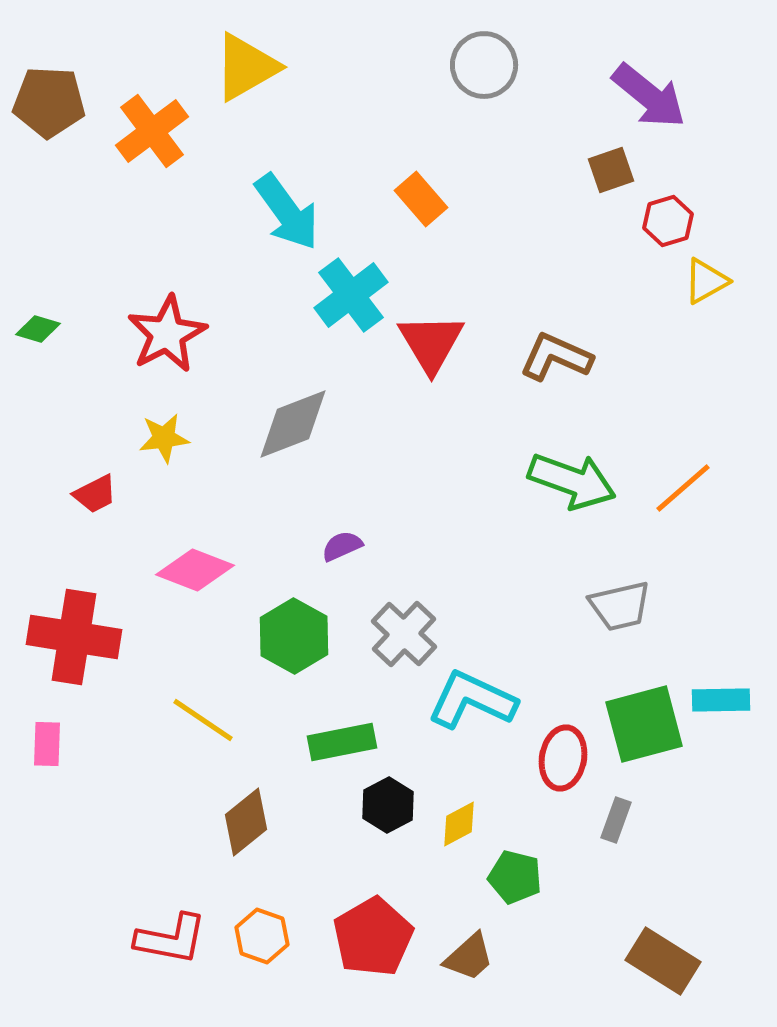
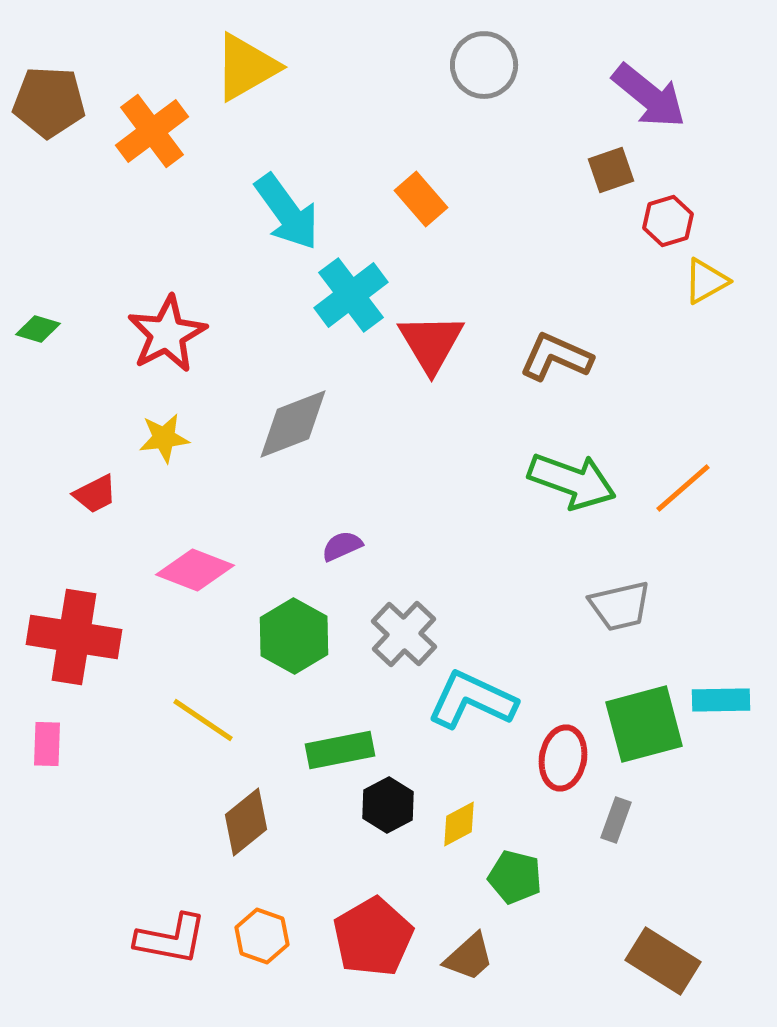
green rectangle at (342, 742): moved 2 px left, 8 px down
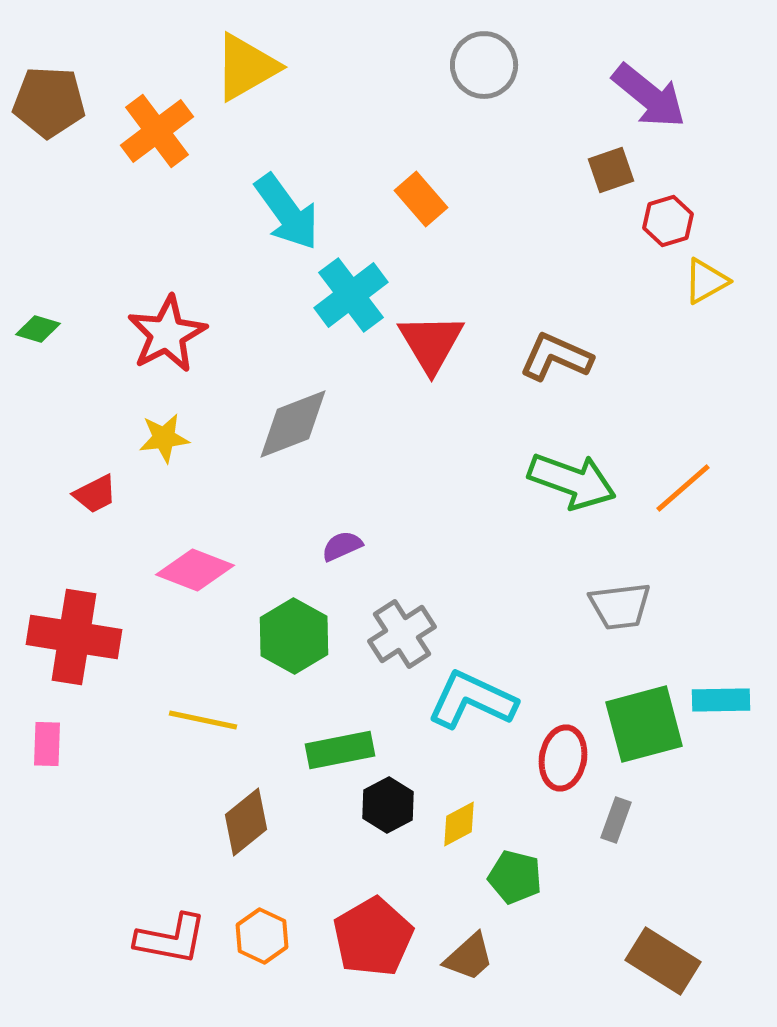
orange cross at (152, 131): moved 5 px right
gray trapezoid at (620, 606): rotated 6 degrees clockwise
gray cross at (404, 634): moved 2 px left; rotated 14 degrees clockwise
yellow line at (203, 720): rotated 22 degrees counterclockwise
orange hexagon at (262, 936): rotated 6 degrees clockwise
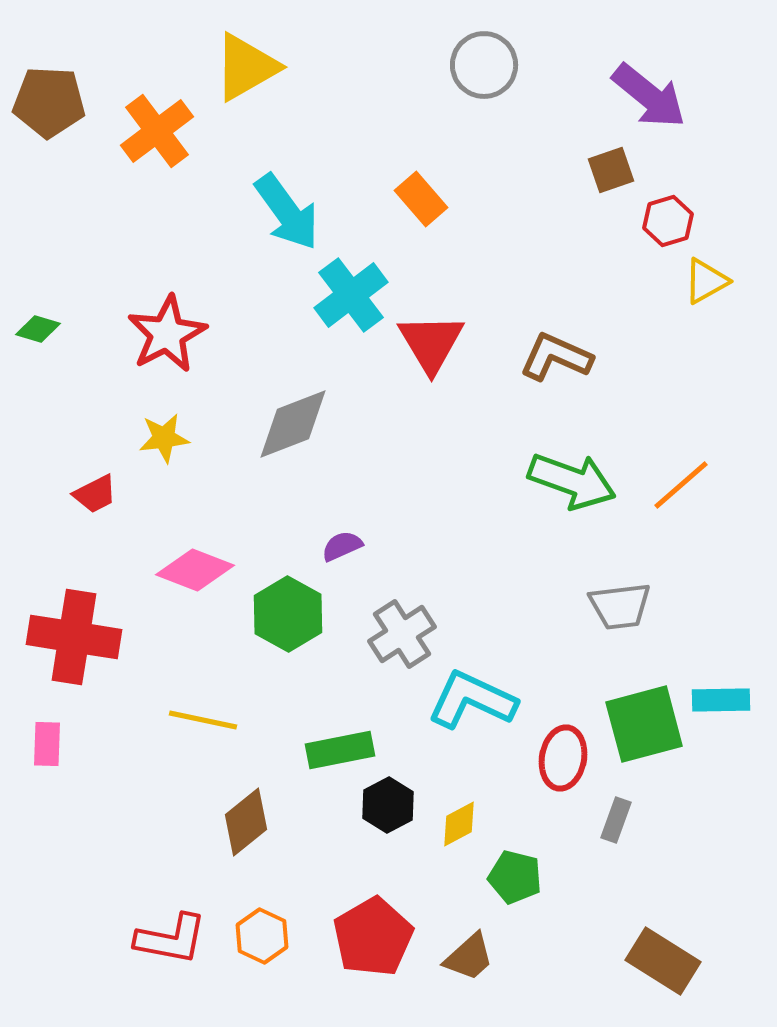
orange line at (683, 488): moved 2 px left, 3 px up
green hexagon at (294, 636): moved 6 px left, 22 px up
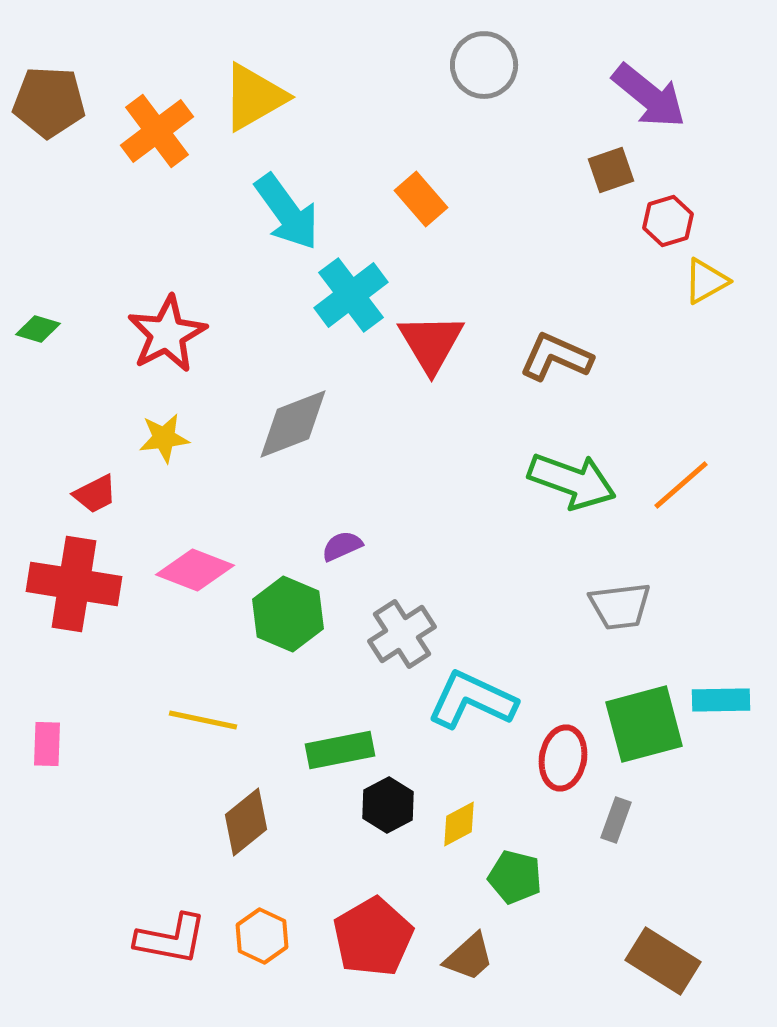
yellow triangle at (246, 67): moved 8 px right, 30 px down
green hexagon at (288, 614): rotated 6 degrees counterclockwise
red cross at (74, 637): moved 53 px up
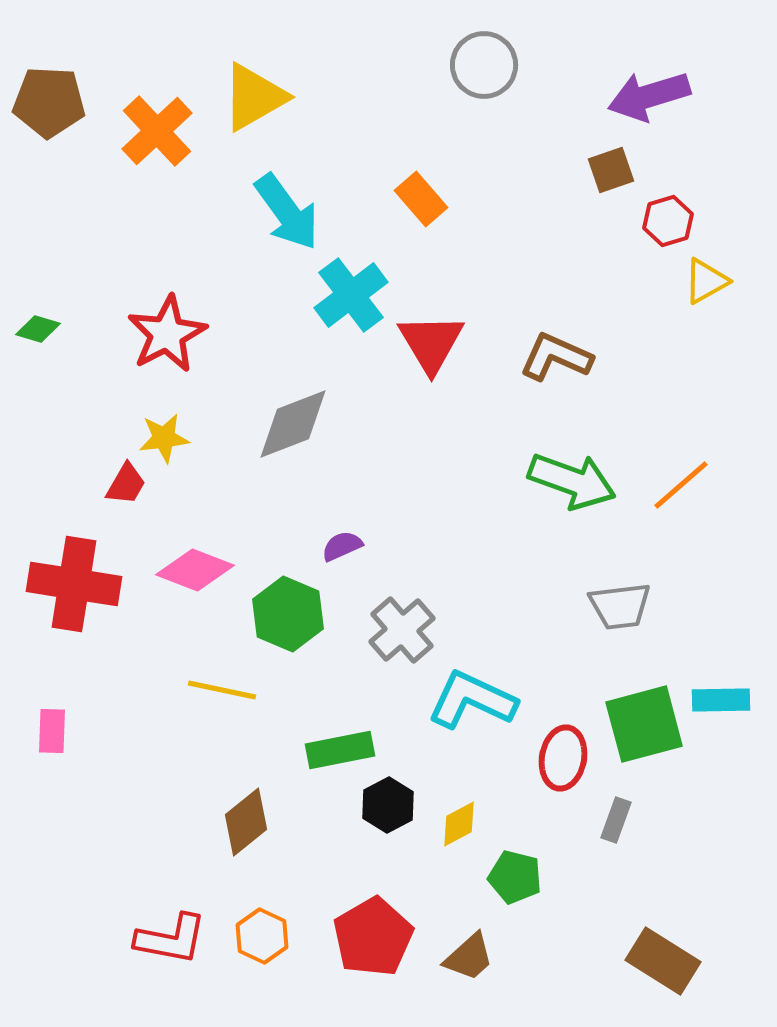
purple arrow at (649, 96): rotated 124 degrees clockwise
orange cross at (157, 131): rotated 6 degrees counterclockwise
red trapezoid at (95, 494): moved 31 px right, 10 px up; rotated 33 degrees counterclockwise
gray cross at (402, 634): moved 4 px up; rotated 8 degrees counterclockwise
yellow line at (203, 720): moved 19 px right, 30 px up
pink rectangle at (47, 744): moved 5 px right, 13 px up
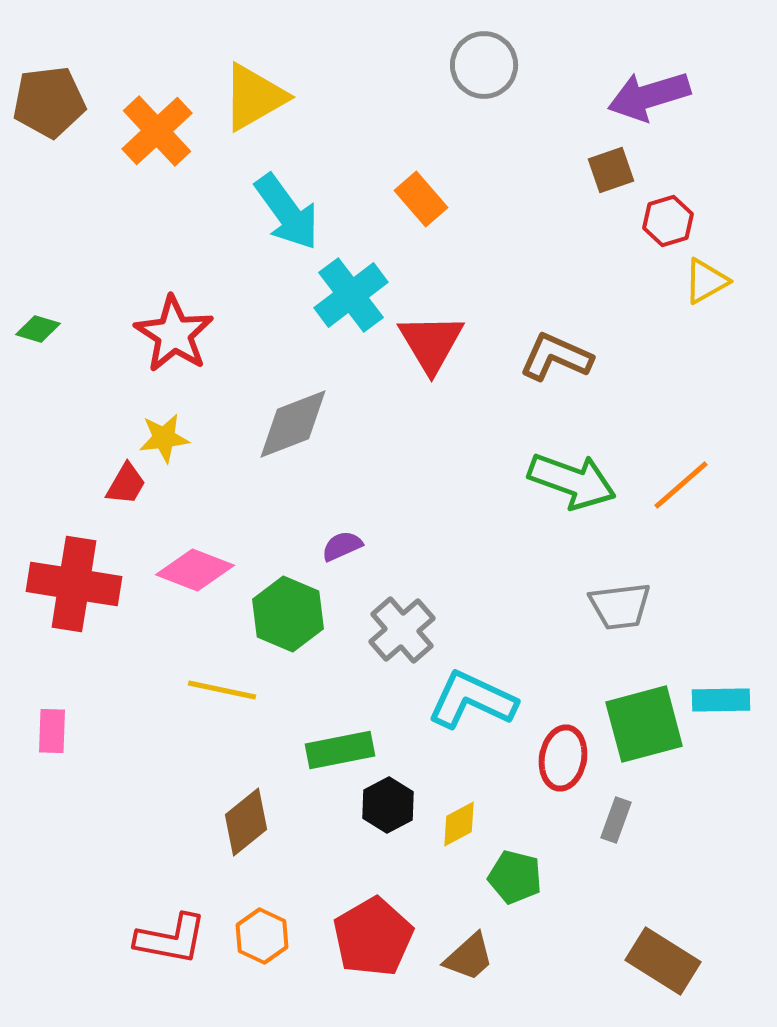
brown pentagon at (49, 102): rotated 10 degrees counterclockwise
red star at (167, 334): moved 7 px right; rotated 12 degrees counterclockwise
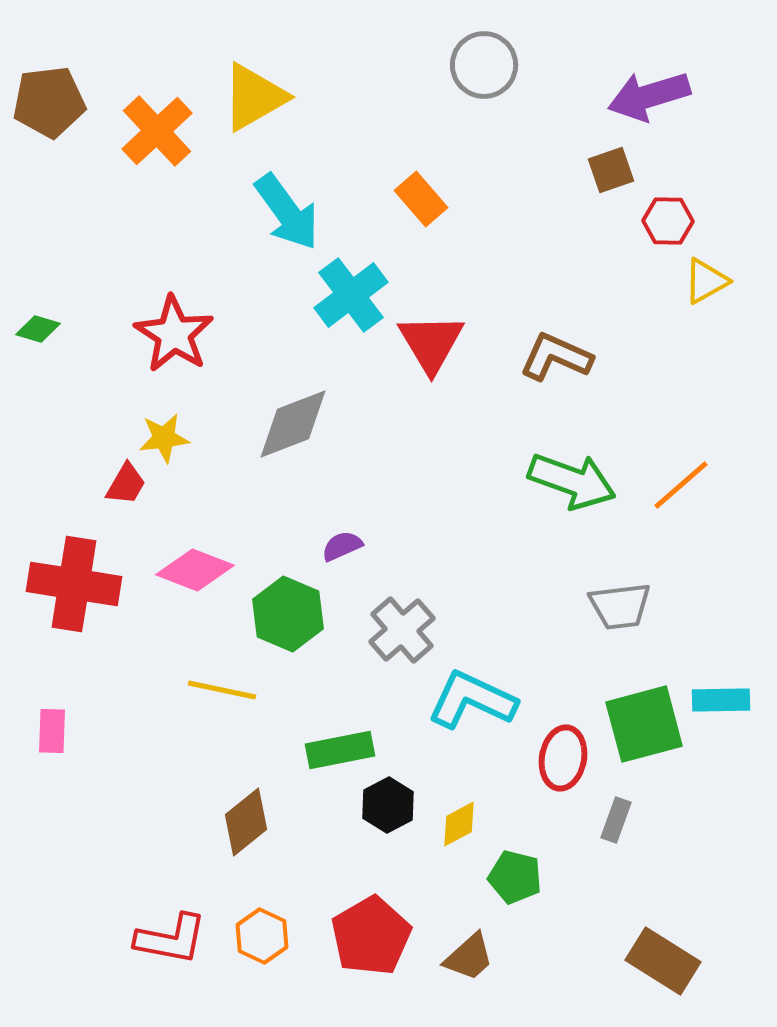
red hexagon at (668, 221): rotated 18 degrees clockwise
red pentagon at (373, 937): moved 2 px left, 1 px up
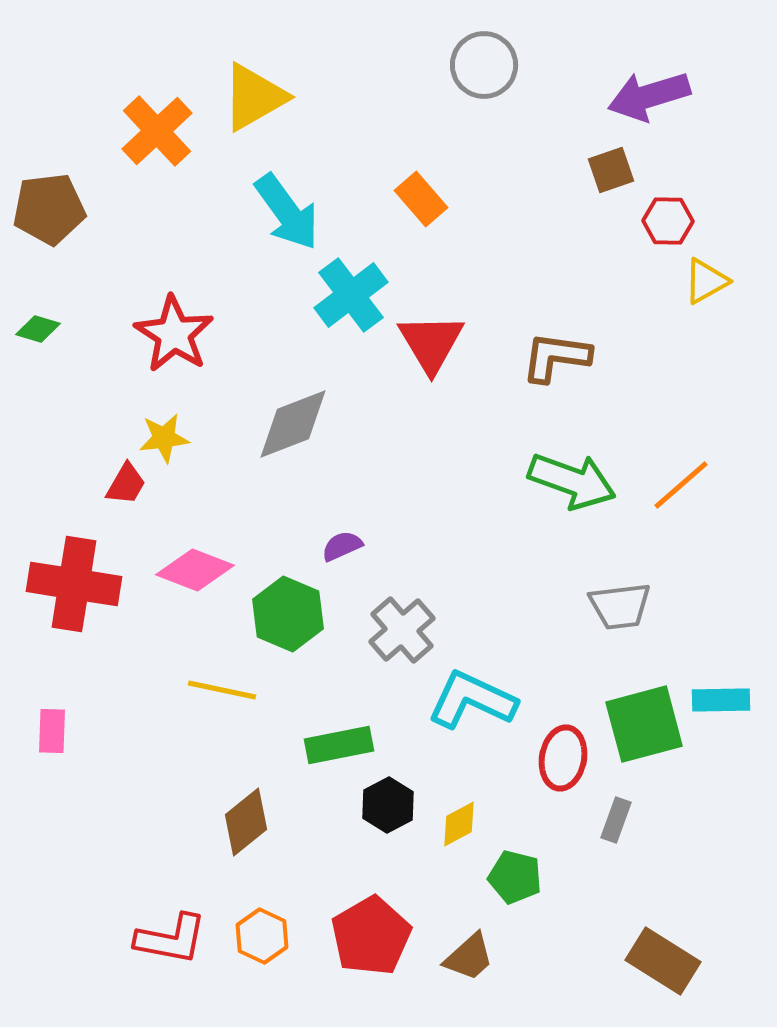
brown pentagon at (49, 102): moved 107 px down
brown L-shape at (556, 357): rotated 16 degrees counterclockwise
green rectangle at (340, 750): moved 1 px left, 5 px up
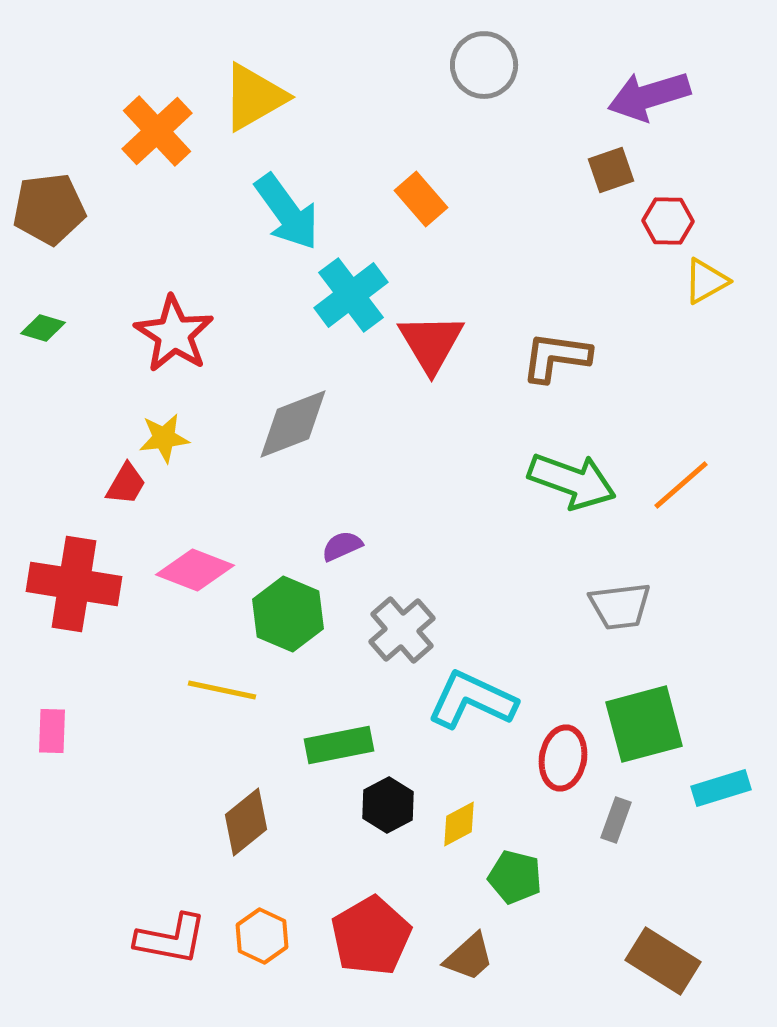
green diamond at (38, 329): moved 5 px right, 1 px up
cyan rectangle at (721, 700): moved 88 px down; rotated 16 degrees counterclockwise
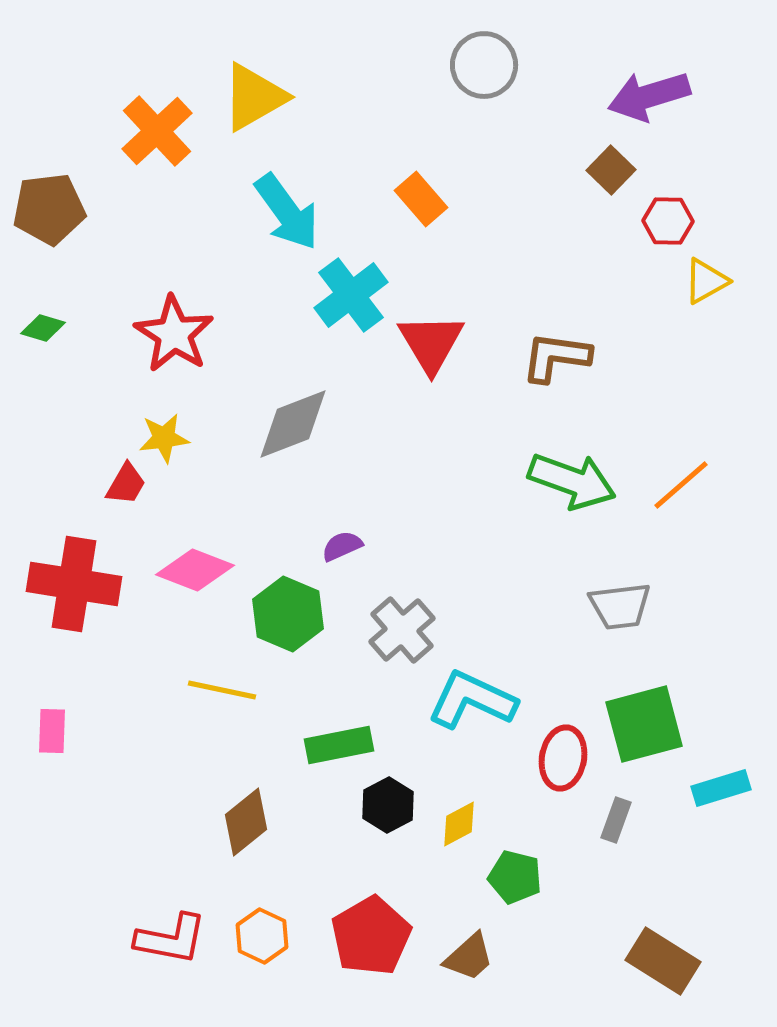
brown square at (611, 170): rotated 27 degrees counterclockwise
